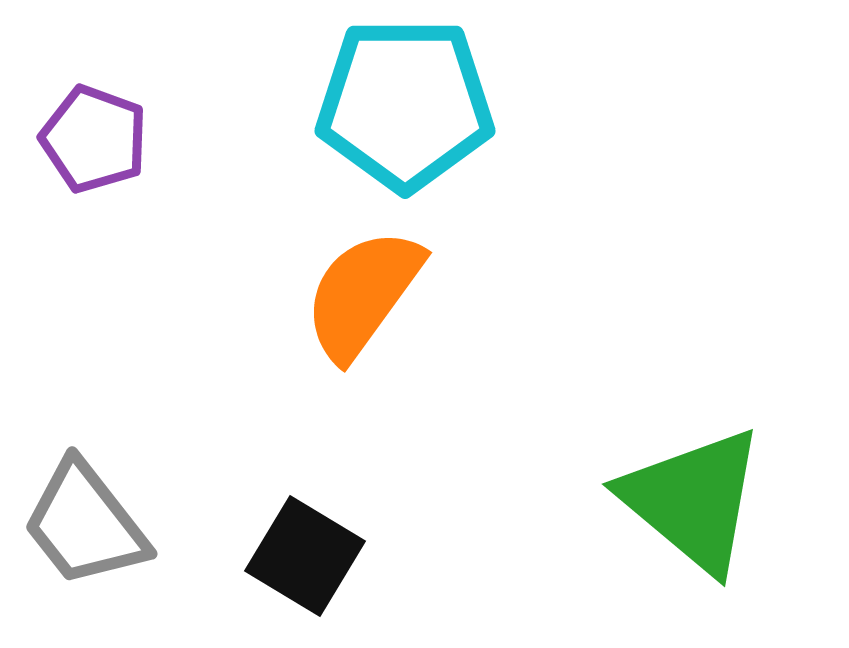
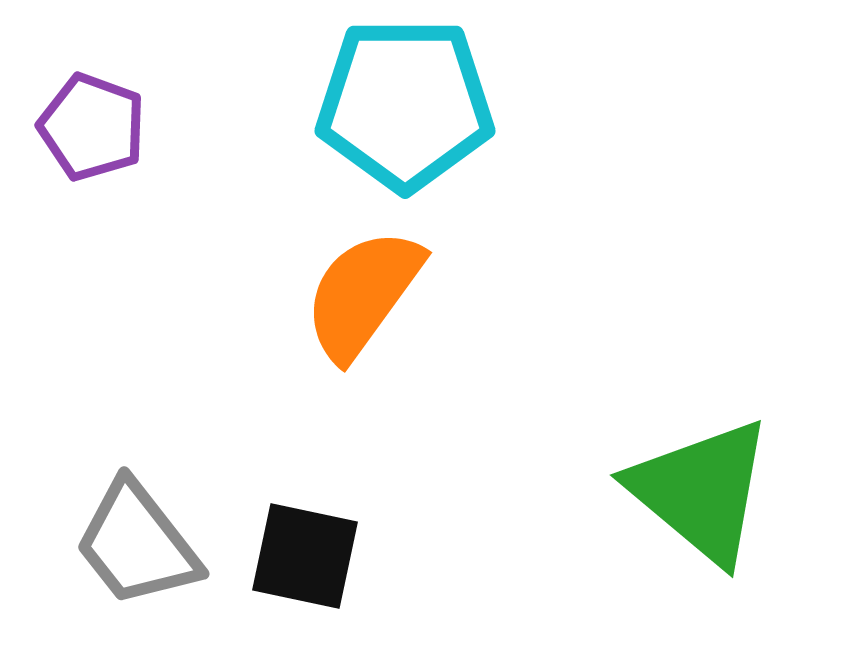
purple pentagon: moved 2 px left, 12 px up
green triangle: moved 8 px right, 9 px up
gray trapezoid: moved 52 px right, 20 px down
black square: rotated 19 degrees counterclockwise
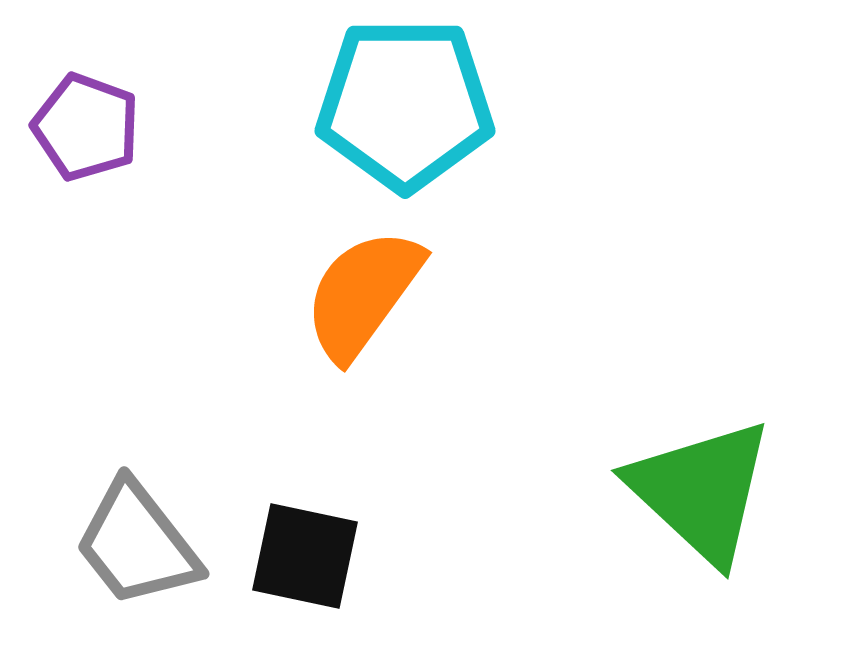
purple pentagon: moved 6 px left
green triangle: rotated 3 degrees clockwise
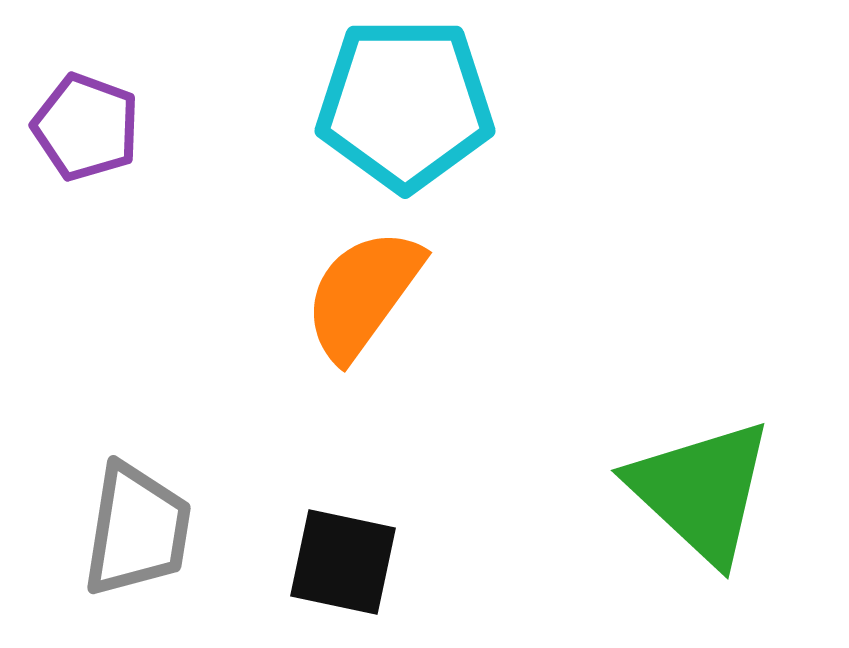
gray trapezoid: moved 14 px up; rotated 133 degrees counterclockwise
black square: moved 38 px right, 6 px down
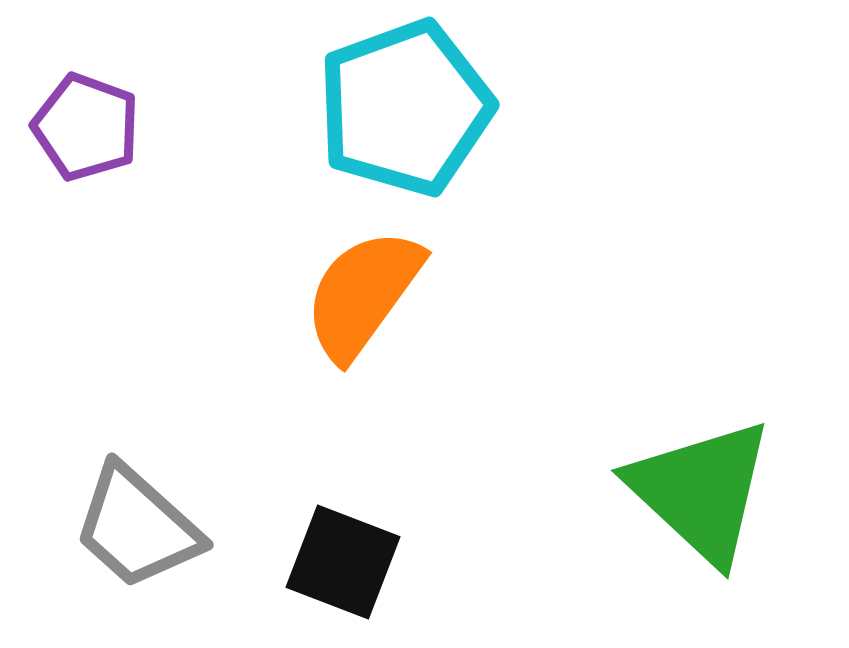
cyan pentagon: moved 4 px down; rotated 20 degrees counterclockwise
gray trapezoid: moved 3 px up; rotated 123 degrees clockwise
black square: rotated 9 degrees clockwise
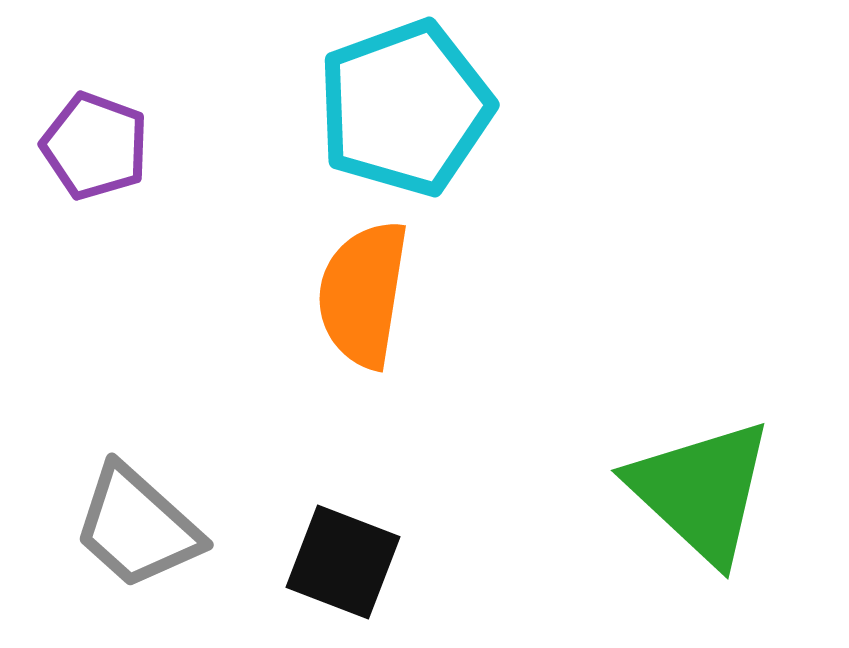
purple pentagon: moved 9 px right, 19 px down
orange semicircle: rotated 27 degrees counterclockwise
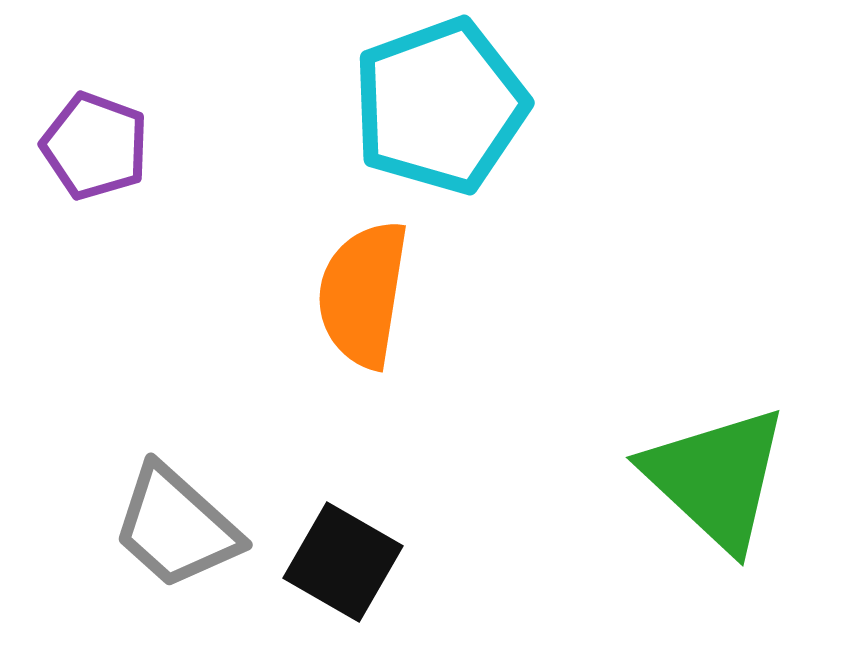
cyan pentagon: moved 35 px right, 2 px up
green triangle: moved 15 px right, 13 px up
gray trapezoid: moved 39 px right
black square: rotated 9 degrees clockwise
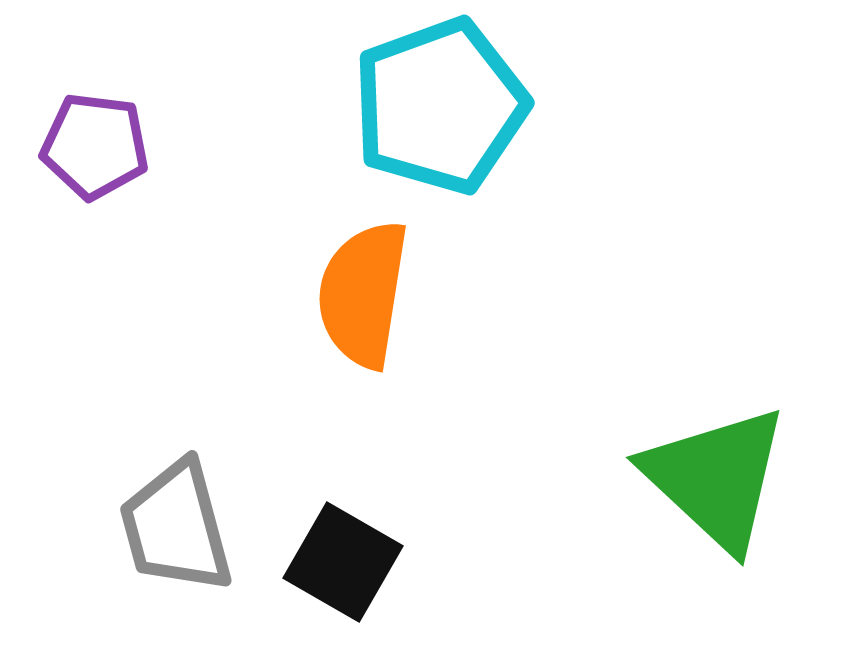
purple pentagon: rotated 13 degrees counterclockwise
gray trapezoid: rotated 33 degrees clockwise
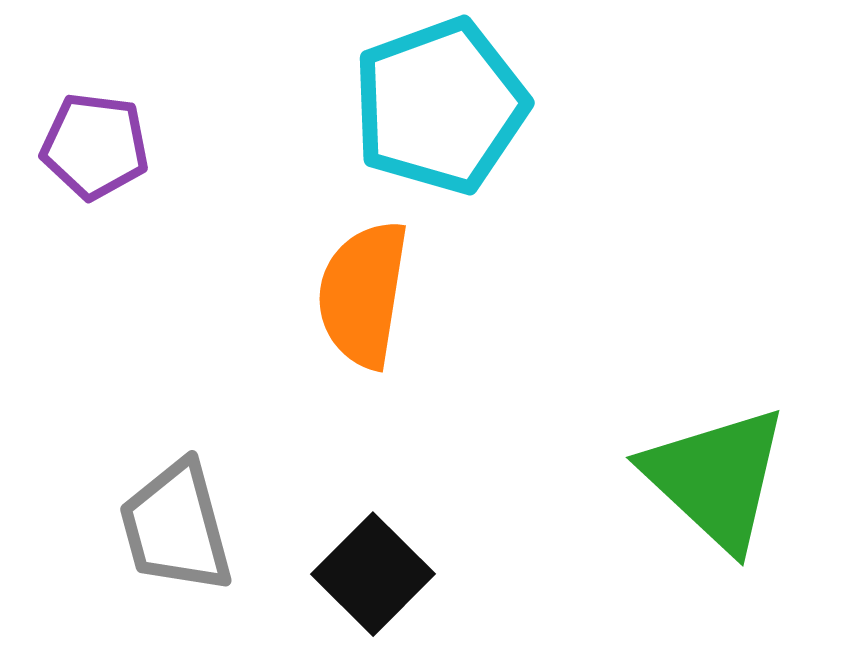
black square: moved 30 px right, 12 px down; rotated 15 degrees clockwise
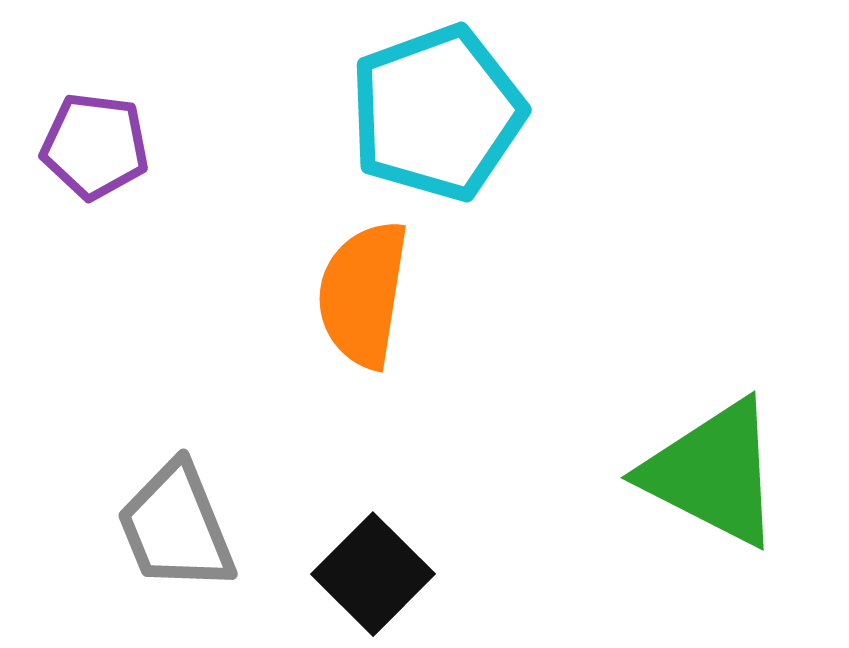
cyan pentagon: moved 3 px left, 7 px down
green triangle: moved 3 px left, 5 px up; rotated 16 degrees counterclockwise
gray trapezoid: rotated 7 degrees counterclockwise
